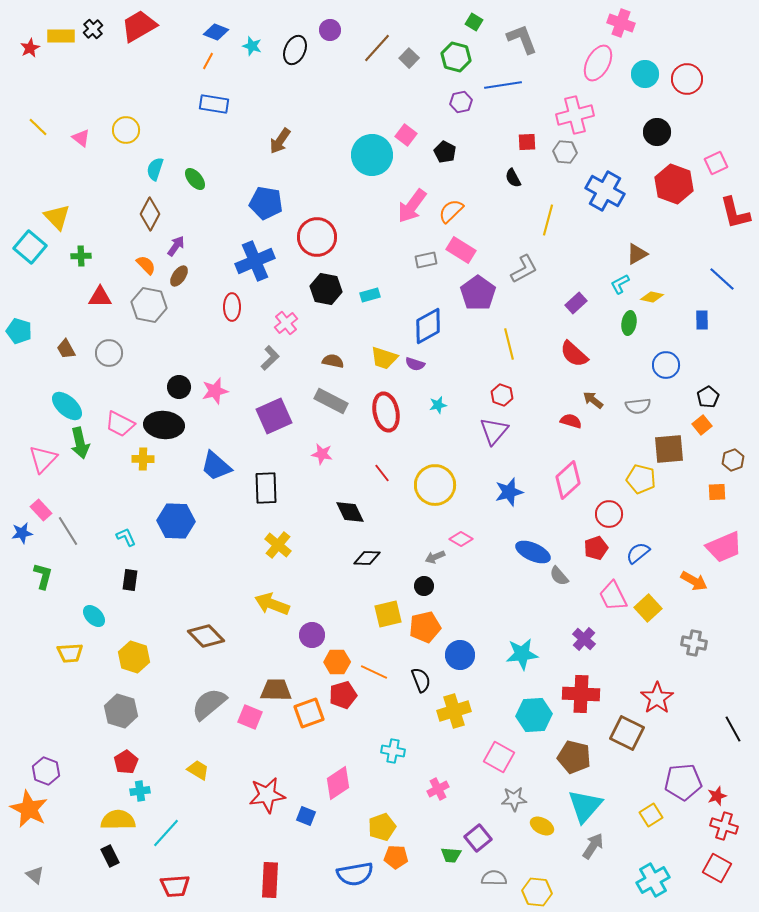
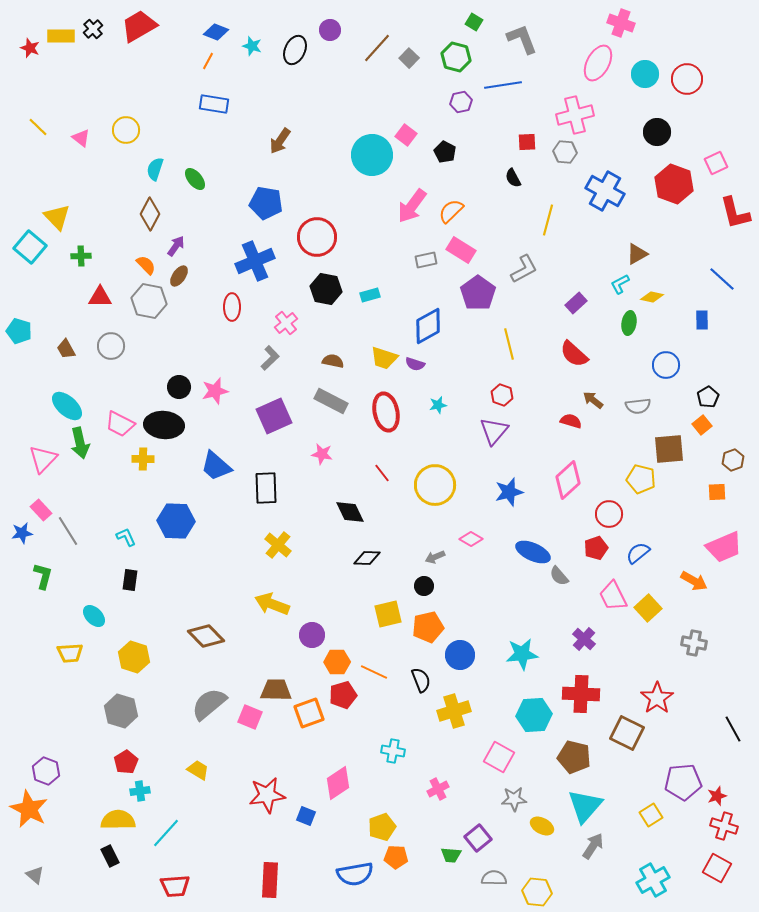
red star at (30, 48): rotated 24 degrees counterclockwise
gray hexagon at (149, 305): moved 4 px up
gray circle at (109, 353): moved 2 px right, 7 px up
pink diamond at (461, 539): moved 10 px right
orange pentagon at (425, 627): moved 3 px right
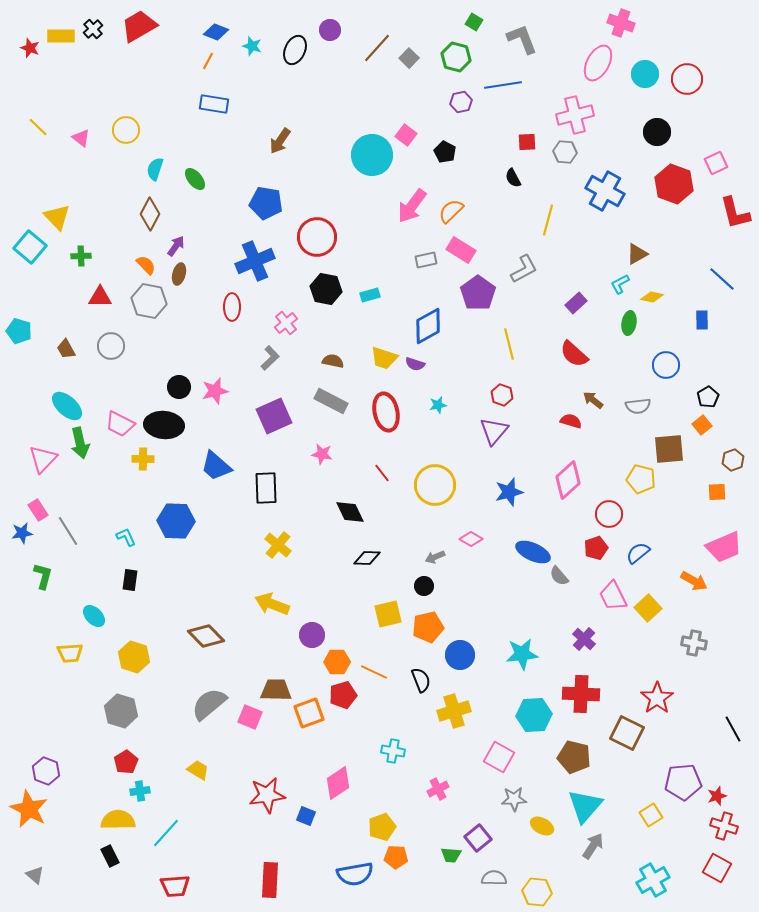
brown ellipse at (179, 276): moved 2 px up; rotated 20 degrees counterclockwise
pink rectangle at (41, 510): moved 3 px left; rotated 10 degrees clockwise
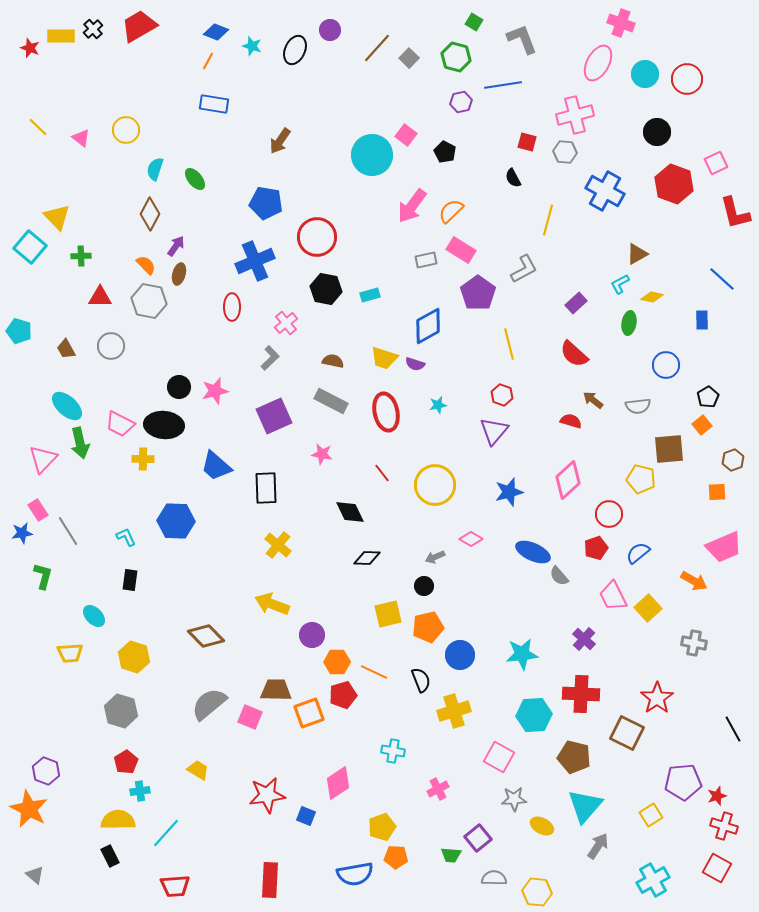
red square at (527, 142): rotated 18 degrees clockwise
gray arrow at (593, 846): moved 5 px right
